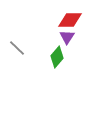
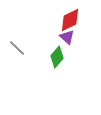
red diamond: rotated 25 degrees counterclockwise
purple triangle: rotated 21 degrees counterclockwise
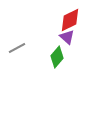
gray line: rotated 72 degrees counterclockwise
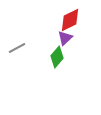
purple triangle: moved 2 px left, 1 px down; rotated 35 degrees clockwise
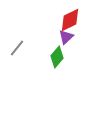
purple triangle: moved 1 px right, 1 px up
gray line: rotated 24 degrees counterclockwise
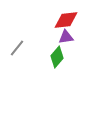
red diamond: moved 4 px left; rotated 20 degrees clockwise
purple triangle: rotated 35 degrees clockwise
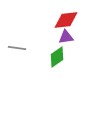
gray line: rotated 60 degrees clockwise
green diamond: rotated 15 degrees clockwise
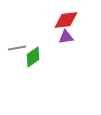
gray line: rotated 18 degrees counterclockwise
green diamond: moved 24 px left
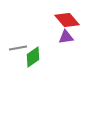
red diamond: moved 1 px right; rotated 55 degrees clockwise
gray line: moved 1 px right
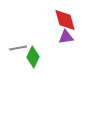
red diamond: moved 2 px left; rotated 25 degrees clockwise
green diamond: rotated 30 degrees counterclockwise
